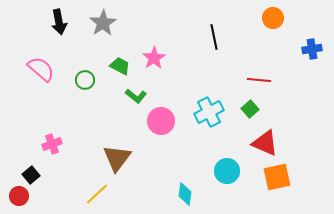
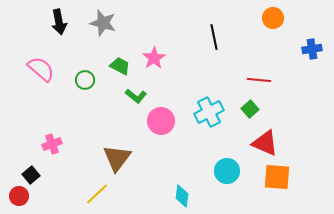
gray star: rotated 24 degrees counterclockwise
orange square: rotated 16 degrees clockwise
cyan diamond: moved 3 px left, 2 px down
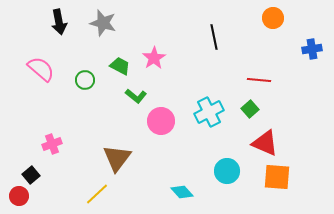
cyan diamond: moved 4 px up; rotated 50 degrees counterclockwise
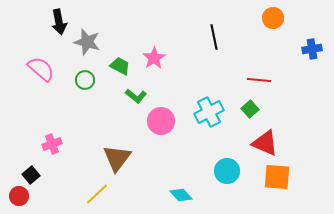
gray star: moved 16 px left, 19 px down
cyan diamond: moved 1 px left, 3 px down
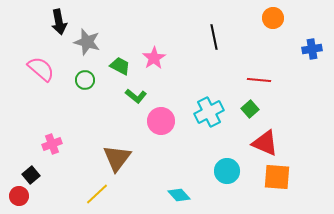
cyan diamond: moved 2 px left
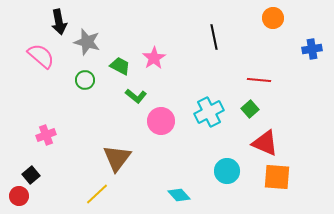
pink semicircle: moved 13 px up
pink cross: moved 6 px left, 9 px up
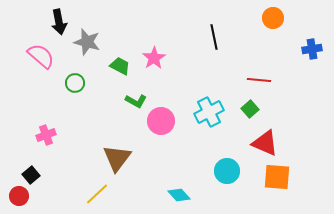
green circle: moved 10 px left, 3 px down
green L-shape: moved 5 px down; rotated 10 degrees counterclockwise
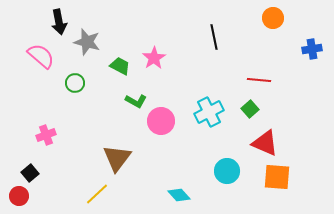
black square: moved 1 px left, 2 px up
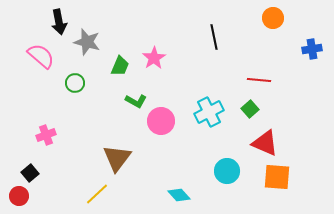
green trapezoid: rotated 85 degrees clockwise
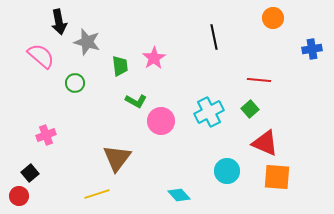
green trapezoid: rotated 30 degrees counterclockwise
yellow line: rotated 25 degrees clockwise
